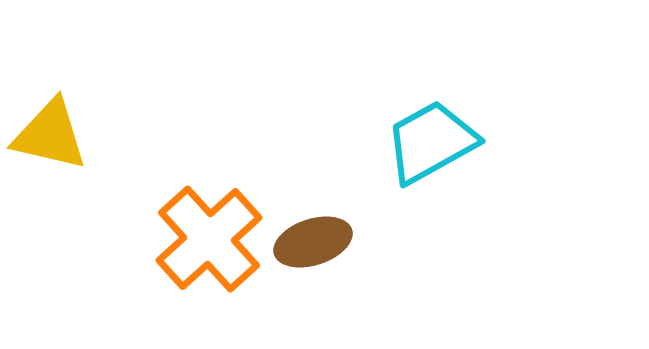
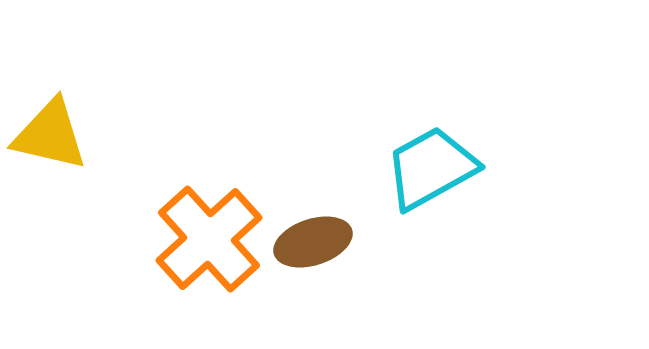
cyan trapezoid: moved 26 px down
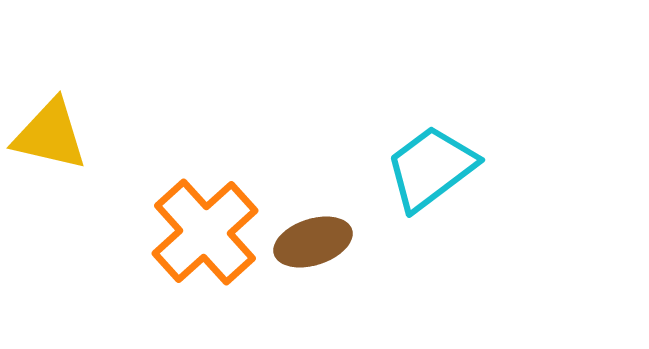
cyan trapezoid: rotated 8 degrees counterclockwise
orange cross: moved 4 px left, 7 px up
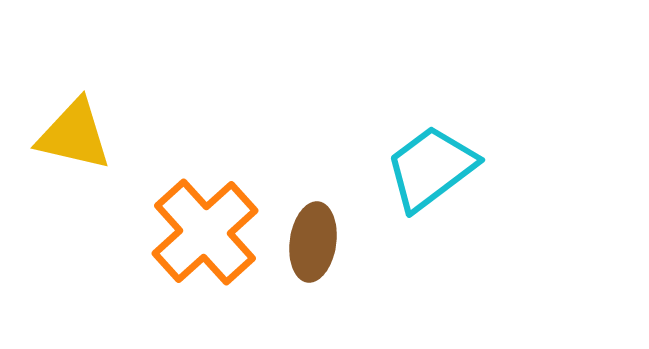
yellow triangle: moved 24 px right
brown ellipse: rotated 64 degrees counterclockwise
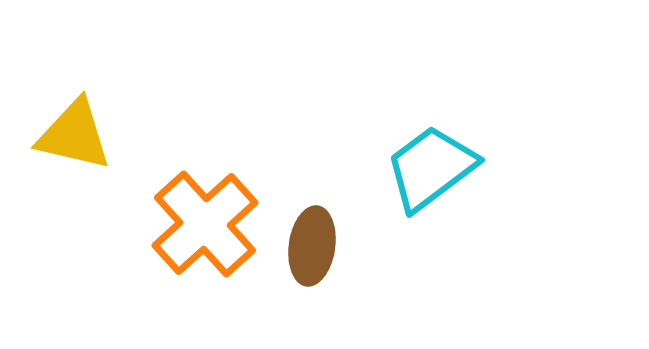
orange cross: moved 8 px up
brown ellipse: moved 1 px left, 4 px down
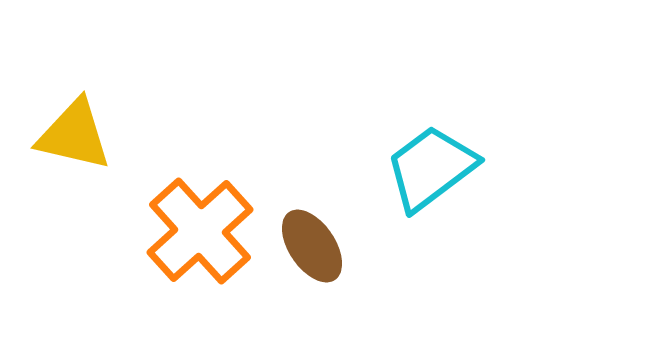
orange cross: moved 5 px left, 7 px down
brown ellipse: rotated 42 degrees counterclockwise
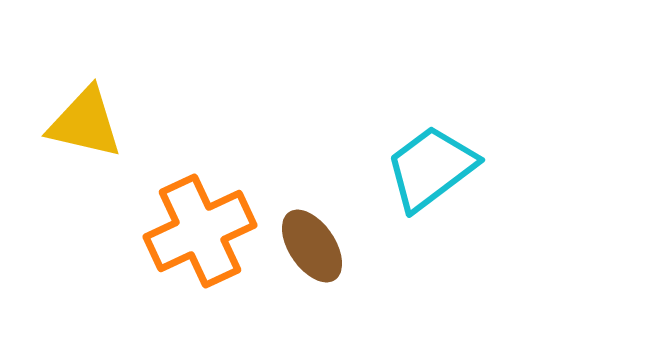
yellow triangle: moved 11 px right, 12 px up
orange cross: rotated 17 degrees clockwise
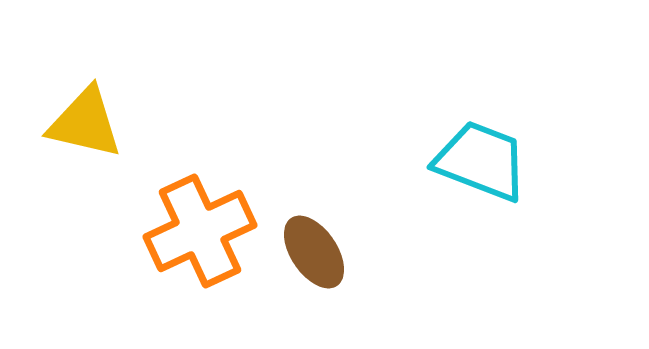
cyan trapezoid: moved 50 px right, 7 px up; rotated 58 degrees clockwise
brown ellipse: moved 2 px right, 6 px down
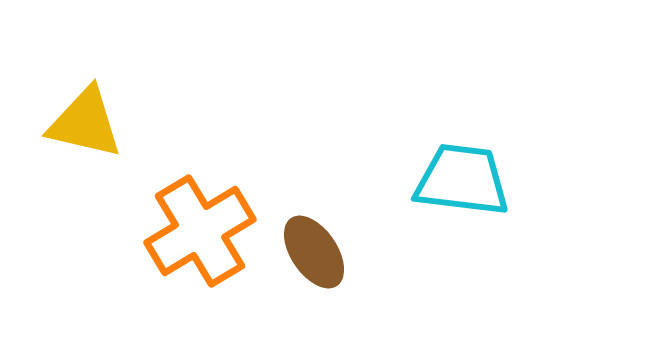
cyan trapezoid: moved 19 px left, 19 px down; rotated 14 degrees counterclockwise
orange cross: rotated 6 degrees counterclockwise
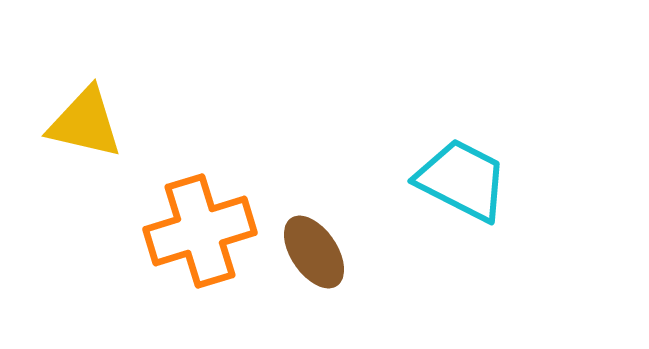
cyan trapezoid: rotated 20 degrees clockwise
orange cross: rotated 14 degrees clockwise
